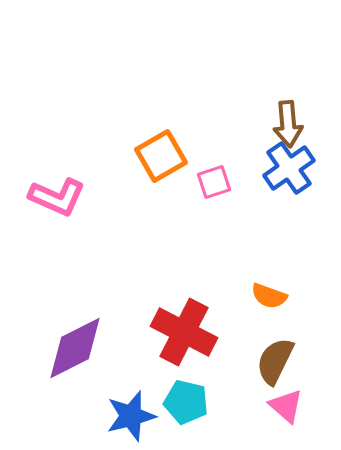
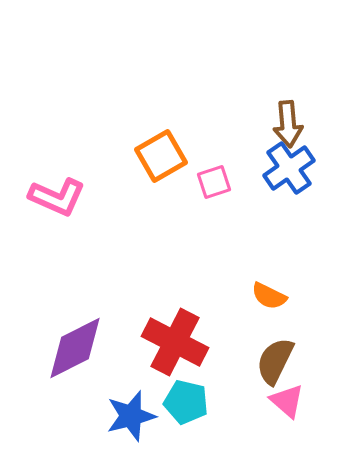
orange semicircle: rotated 6 degrees clockwise
red cross: moved 9 px left, 10 px down
pink triangle: moved 1 px right, 5 px up
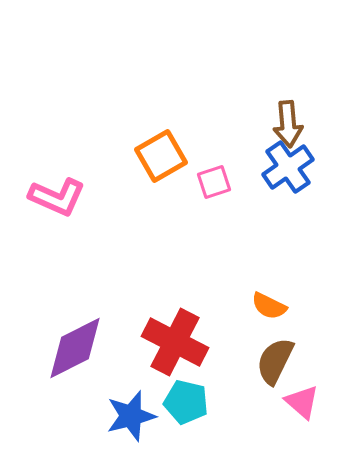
blue cross: moved 1 px left, 1 px up
orange semicircle: moved 10 px down
pink triangle: moved 15 px right, 1 px down
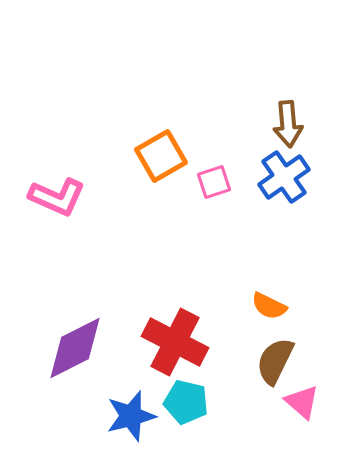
blue cross: moved 4 px left, 10 px down
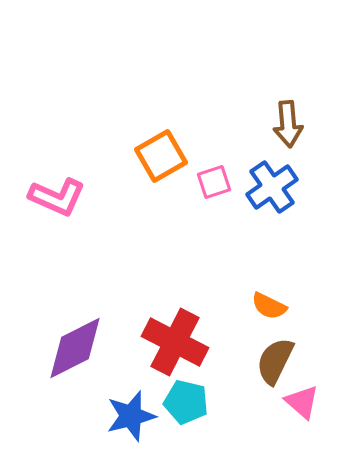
blue cross: moved 12 px left, 10 px down
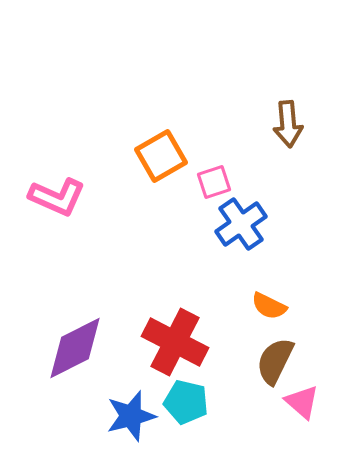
blue cross: moved 31 px left, 37 px down
